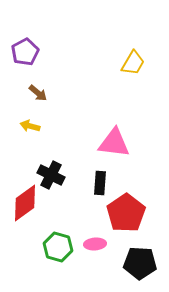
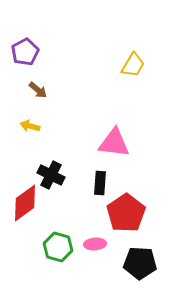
yellow trapezoid: moved 2 px down
brown arrow: moved 3 px up
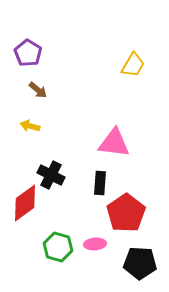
purple pentagon: moved 3 px right, 1 px down; rotated 12 degrees counterclockwise
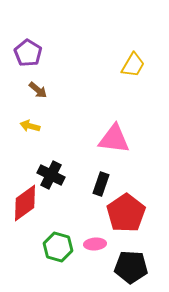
pink triangle: moved 4 px up
black rectangle: moved 1 px right, 1 px down; rotated 15 degrees clockwise
black pentagon: moved 9 px left, 4 px down
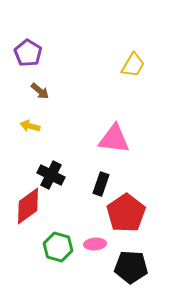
brown arrow: moved 2 px right, 1 px down
red diamond: moved 3 px right, 3 px down
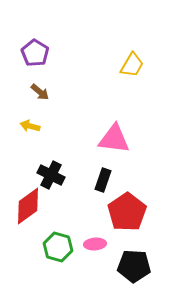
purple pentagon: moved 7 px right
yellow trapezoid: moved 1 px left
brown arrow: moved 1 px down
black rectangle: moved 2 px right, 4 px up
red pentagon: moved 1 px right, 1 px up
black pentagon: moved 3 px right, 1 px up
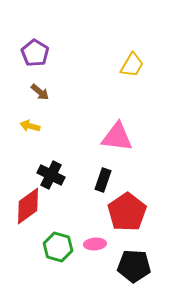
pink triangle: moved 3 px right, 2 px up
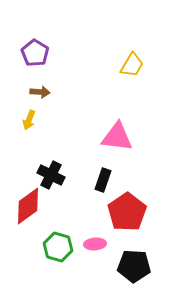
brown arrow: rotated 36 degrees counterclockwise
yellow arrow: moved 1 px left, 6 px up; rotated 84 degrees counterclockwise
